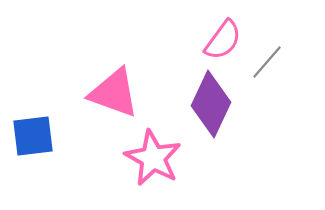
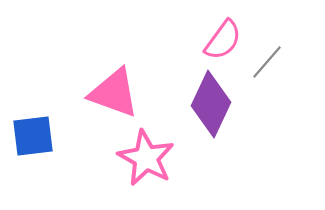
pink star: moved 7 px left
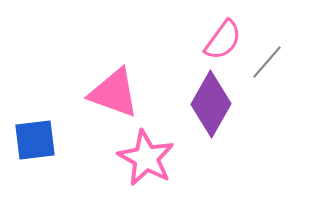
purple diamond: rotated 4 degrees clockwise
blue square: moved 2 px right, 4 px down
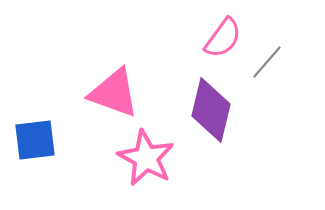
pink semicircle: moved 2 px up
purple diamond: moved 6 px down; rotated 16 degrees counterclockwise
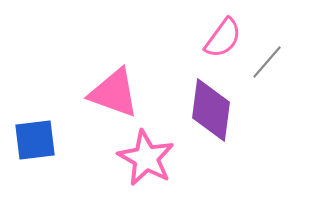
purple diamond: rotated 6 degrees counterclockwise
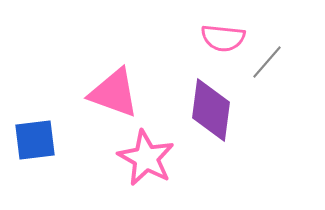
pink semicircle: rotated 60 degrees clockwise
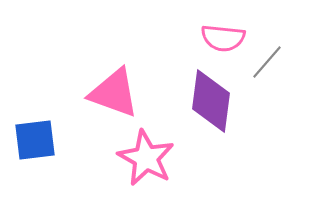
purple diamond: moved 9 px up
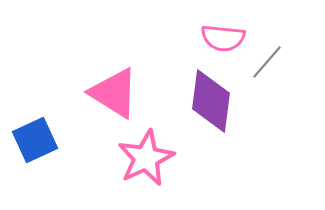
pink triangle: rotated 12 degrees clockwise
blue square: rotated 18 degrees counterclockwise
pink star: rotated 18 degrees clockwise
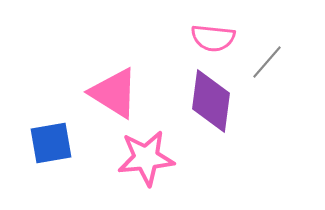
pink semicircle: moved 10 px left
blue square: moved 16 px right, 3 px down; rotated 15 degrees clockwise
pink star: rotated 20 degrees clockwise
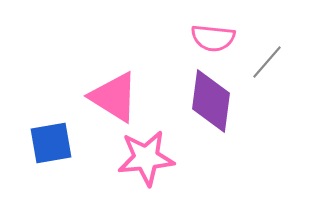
pink triangle: moved 4 px down
